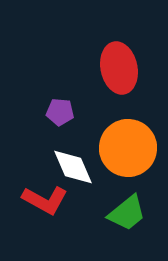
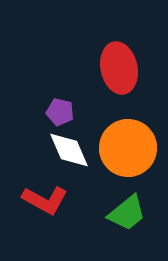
purple pentagon: rotated 8 degrees clockwise
white diamond: moved 4 px left, 17 px up
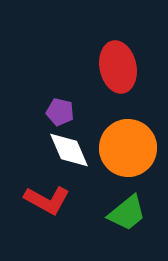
red ellipse: moved 1 px left, 1 px up
red L-shape: moved 2 px right
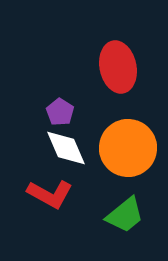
purple pentagon: rotated 20 degrees clockwise
white diamond: moved 3 px left, 2 px up
red L-shape: moved 3 px right, 6 px up
green trapezoid: moved 2 px left, 2 px down
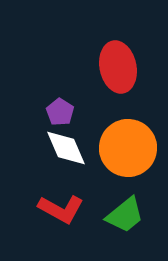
red L-shape: moved 11 px right, 15 px down
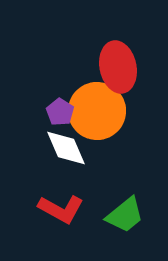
orange circle: moved 31 px left, 37 px up
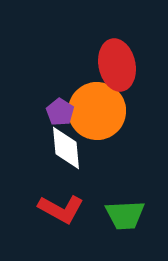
red ellipse: moved 1 px left, 2 px up
white diamond: rotated 18 degrees clockwise
green trapezoid: rotated 36 degrees clockwise
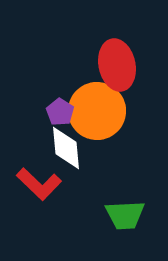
red L-shape: moved 22 px left, 25 px up; rotated 15 degrees clockwise
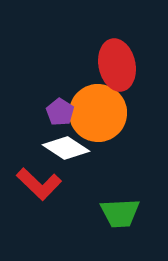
orange circle: moved 1 px right, 2 px down
white diamond: rotated 51 degrees counterclockwise
green trapezoid: moved 5 px left, 2 px up
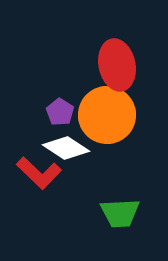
orange circle: moved 9 px right, 2 px down
red L-shape: moved 11 px up
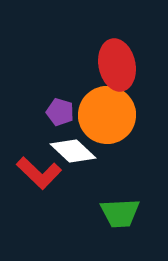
purple pentagon: rotated 16 degrees counterclockwise
white diamond: moved 7 px right, 3 px down; rotated 9 degrees clockwise
